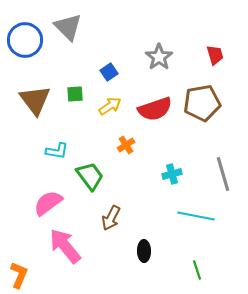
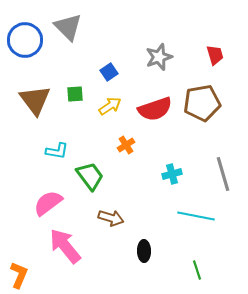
gray star: rotated 16 degrees clockwise
brown arrow: rotated 100 degrees counterclockwise
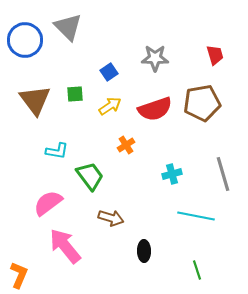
gray star: moved 4 px left, 1 px down; rotated 20 degrees clockwise
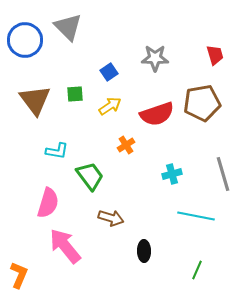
red semicircle: moved 2 px right, 5 px down
pink semicircle: rotated 144 degrees clockwise
green line: rotated 42 degrees clockwise
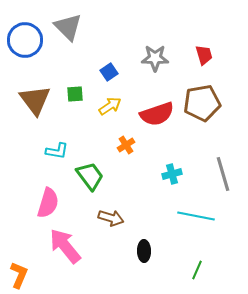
red trapezoid: moved 11 px left
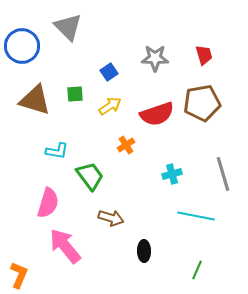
blue circle: moved 3 px left, 6 px down
brown triangle: rotated 36 degrees counterclockwise
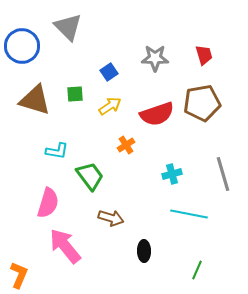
cyan line: moved 7 px left, 2 px up
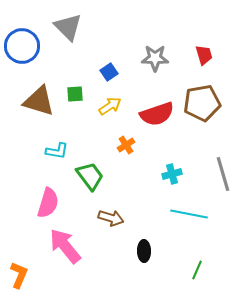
brown triangle: moved 4 px right, 1 px down
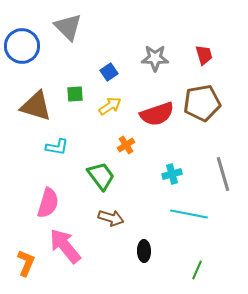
brown triangle: moved 3 px left, 5 px down
cyan L-shape: moved 4 px up
green trapezoid: moved 11 px right
orange L-shape: moved 7 px right, 12 px up
